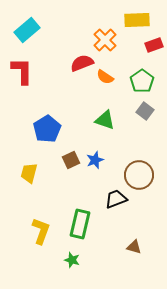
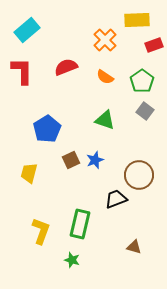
red semicircle: moved 16 px left, 4 px down
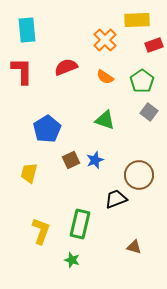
cyan rectangle: rotated 55 degrees counterclockwise
gray square: moved 4 px right, 1 px down
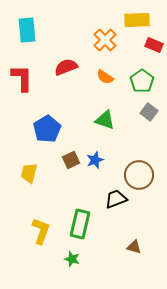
red rectangle: rotated 42 degrees clockwise
red L-shape: moved 7 px down
green star: moved 1 px up
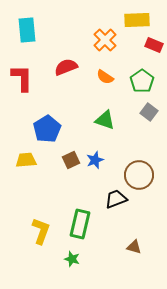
yellow trapezoid: moved 3 px left, 13 px up; rotated 70 degrees clockwise
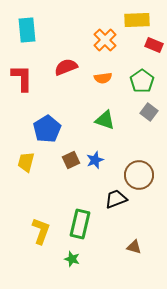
orange semicircle: moved 2 px left, 1 px down; rotated 42 degrees counterclockwise
yellow trapezoid: moved 2 px down; rotated 70 degrees counterclockwise
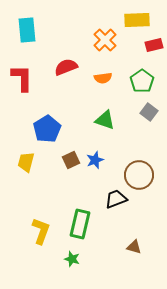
red rectangle: rotated 36 degrees counterclockwise
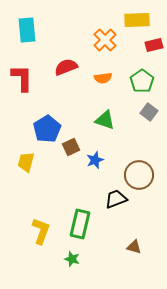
brown square: moved 13 px up
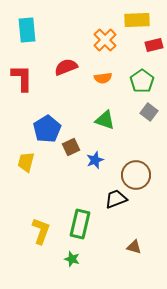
brown circle: moved 3 px left
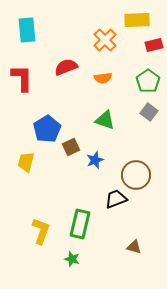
green pentagon: moved 6 px right
